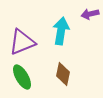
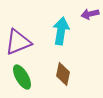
purple triangle: moved 4 px left
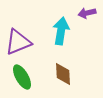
purple arrow: moved 3 px left, 1 px up
brown diamond: rotated 15 degrees counterclockwise
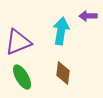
purple arrow: moved 1 px right, 3 px down; rotated 12 degrees clockwise
brown diamond: moved 1 px up; rotated 10 degrees clockwise
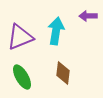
cyan arrow: moved 5 px left
purple triangle: moved 2 px right, 5 px up
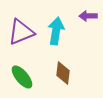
purple triangle: moved 1 px right, 5 px up
green ellipse: rotated 10 degrees counterclockwise
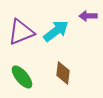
cyan arrow: rotated 44 degrees clockwise
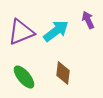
purple arrow: moved 4 px down; rotated 66 degrees clockwise
green ellipse: moved 2 px right
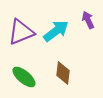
green ellipse: rotated 10 degrees counterclockwise
